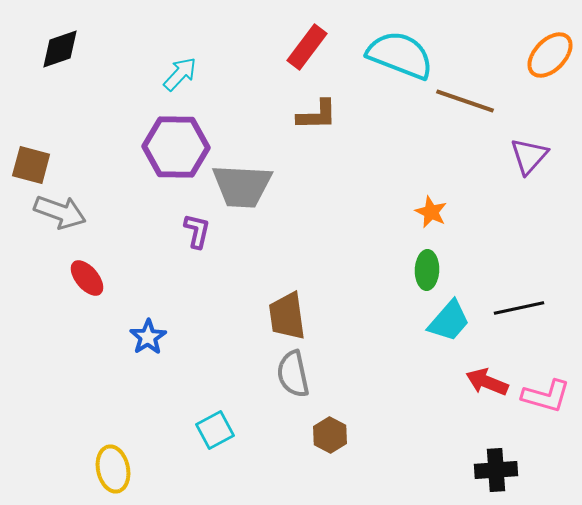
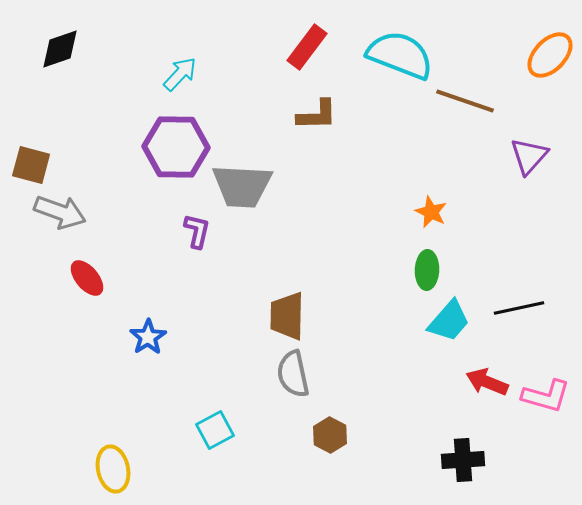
brown trapezoid: rotated 9 degrees clockwise
black cross: moved 33 px left, 10 px up
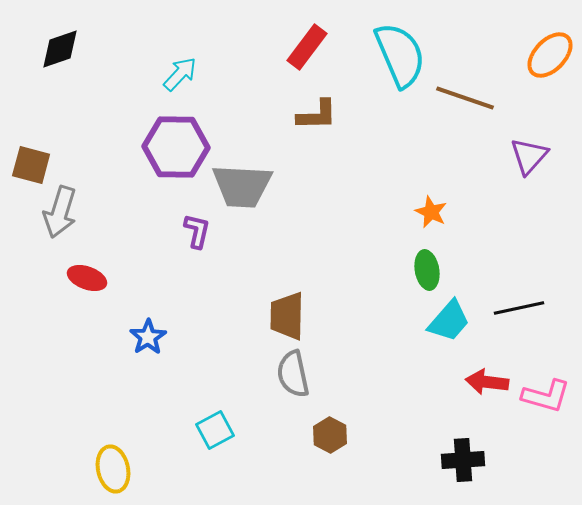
cyan semicircle: rotated 46 degrees clockwise
brown line: moved 3 px up
gray arrow: rotated 87 degrees clockwise
green ellipse: rotated 12 degrees counterclockwise
red ellipse: rotated 30 degrees counterclockwise
red arrow: rotated 15 degrees counterclockwise
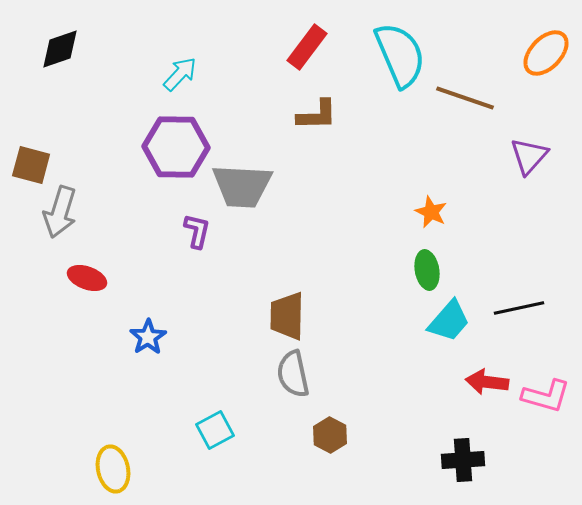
orange ellipse: moved 4 px left, 2 px up
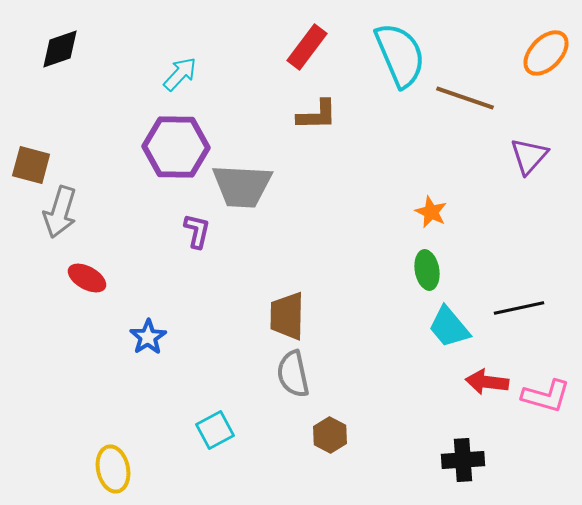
red ellipse: rotated 9 degrees clockwise
cyan trapezoid: moved 6 px down; rotated 99 degrees clockwise
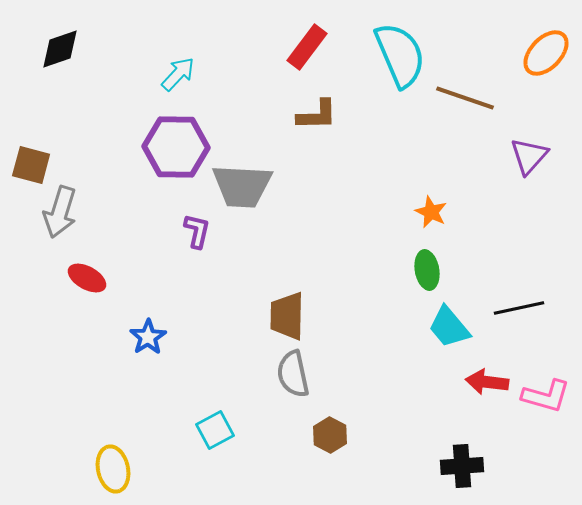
cyan arrow: moved 2 px left
black cross: moved 1 px left, 6 px down
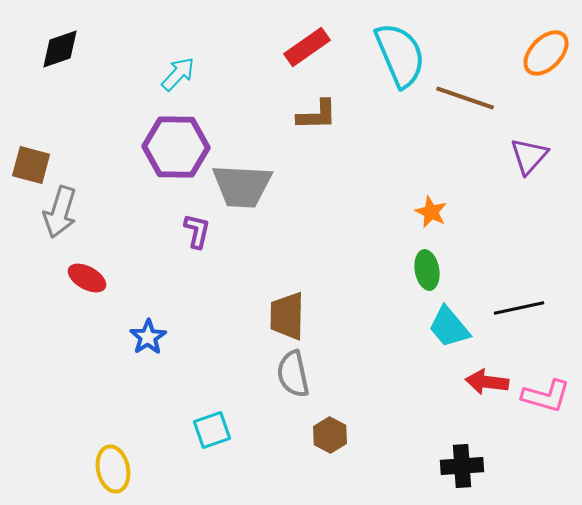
red rectangle: rotated 18 degrees clockwise
cyan square: moved 3 px left; rotated 9 degrees clockwise
